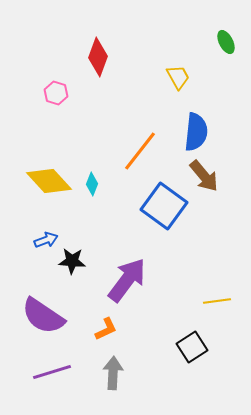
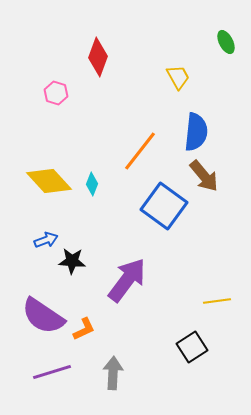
orange L-shape: moved 22 px left
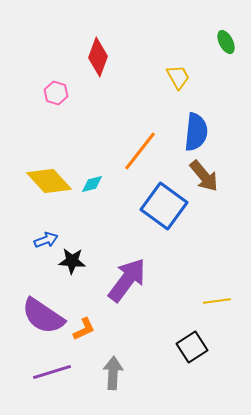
cyan diamond: rotated 55 degrees clockwise
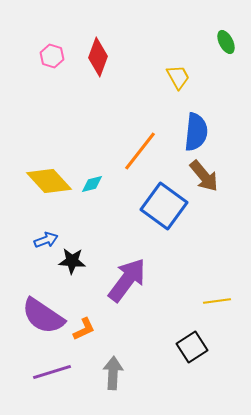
pink hexagon: moved 4 px left, 37 px up
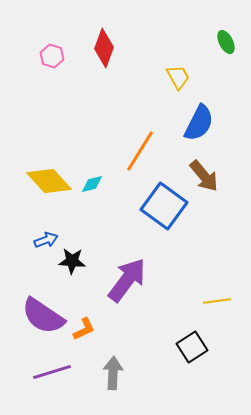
red diamond: moved 6 px right, 9 px up
blue semicircle: moved 3 px right, 9 px up; rotated 21 degrees clockwise
orange line: rotated 6 degrees counterclockwise
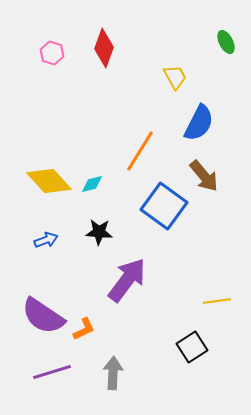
pink hexagon: moved 3 px up
yellow trapezoid: moved 3 px left
black star: moved 27 px right, 29 px up
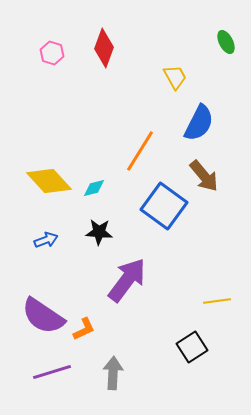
cyan diamond: moved 2 px right, 4 px down
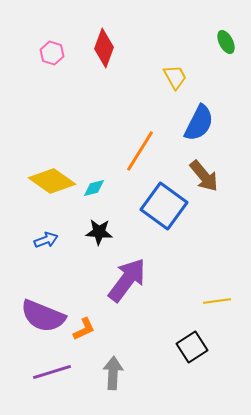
yellow diamond: moved 3 px right; rotated 12 degrees counterclockwise
purple semicircle: rotated 12 degrees counterclockwise
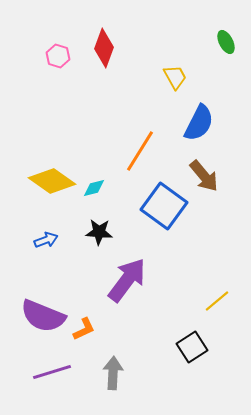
pink hexagon: moved 6 px right, 3 px down
yellow line: rotated 32 degrees counterclockwise
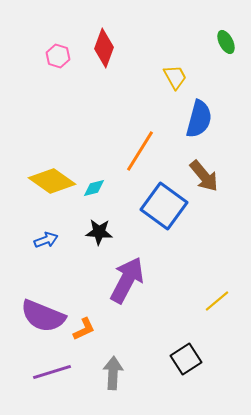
blue semicircle: moved 4 px up; rotated 12 degrees counterclockwise
purple arrow: rotated 9 degrees counterclockwise
black square: moved 6 px left, 12 px down
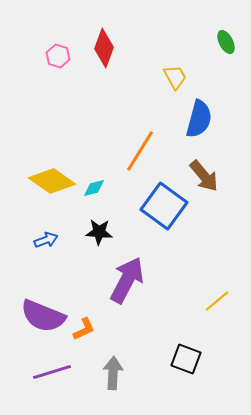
black square: rotated 36 degrees counterclockwise
